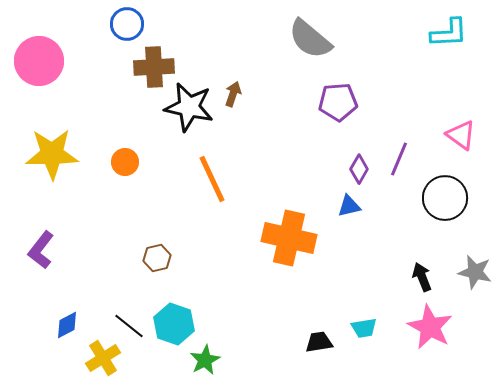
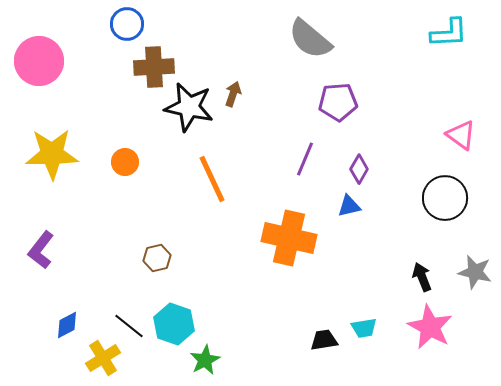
purple line: moved 94 px left
black trapezoid: moved 5 px right, 2 px up
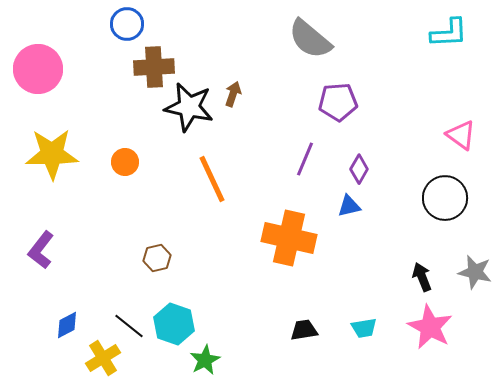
pink circle: moved 1 px left, 8 px down
black trapezoid: moved 20 px left, 10 px up
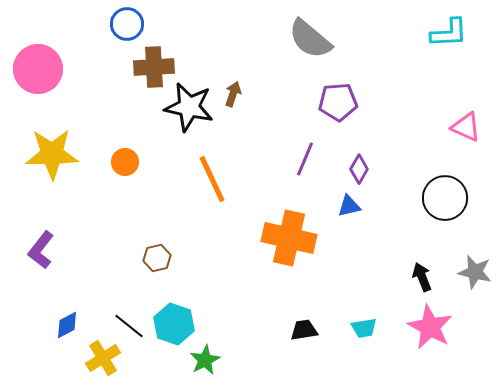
pink triangle: moved 5 px right, 8 px up; rotated 12 degrees counterclockwise
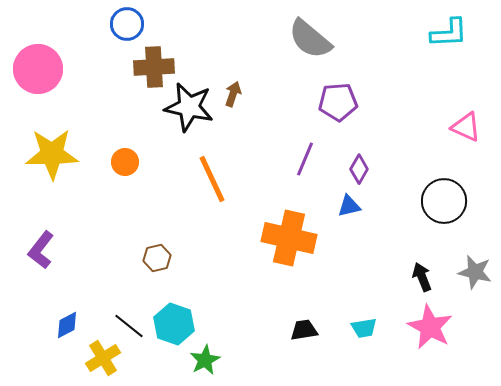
black circle: moved 1 px left, 3 px down
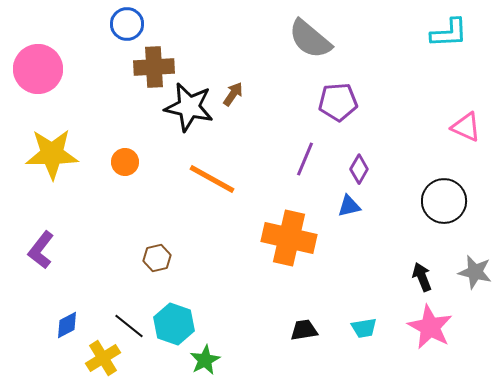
brown arrow: rotated 15 degrees clockwise
orange line: rotated 36 degrees counterclockwise
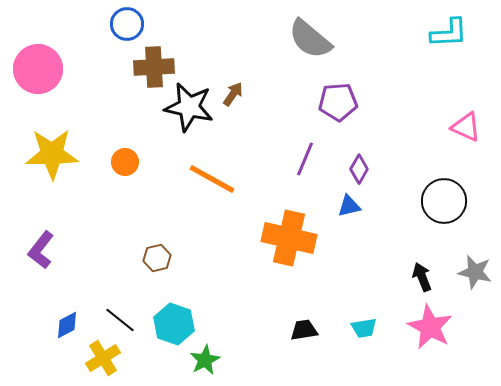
black line: moved 9 px left, 6 px up
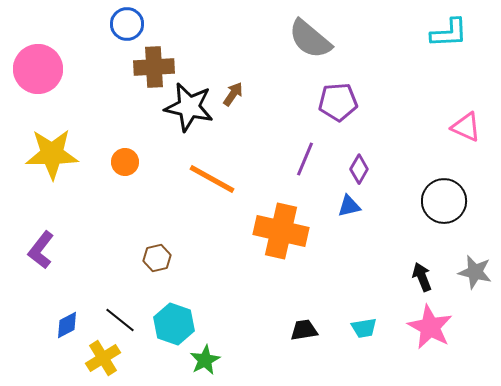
orange cross: moved 8 px left, 7 px up
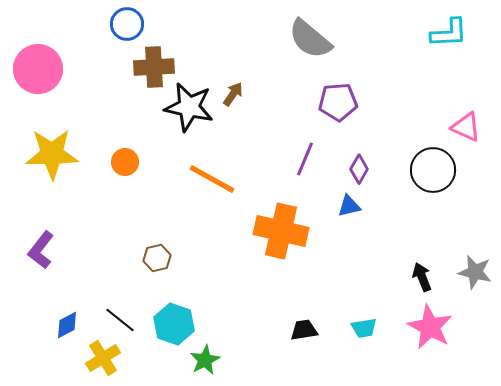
black circle: moved 11 px left, 31 px up
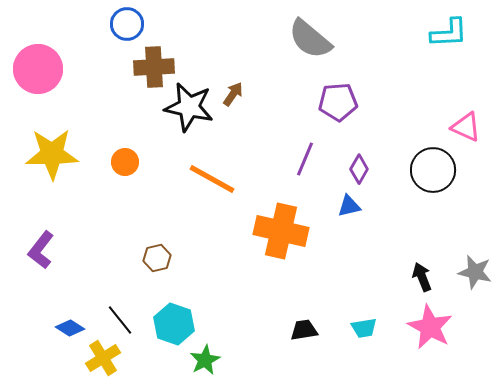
black line: rotated 12 degrees clockwise
blue diamond: moved 3 px right, 3 px down; rotated 60 degrees clockwise
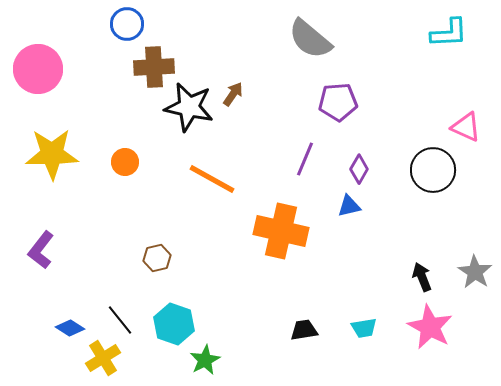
gray star: rotated 20 degrees clockwise
